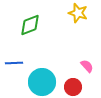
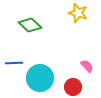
green diamond: rotated 65 degrees clockwise
cyan circle: moved 2 px left, 4 px up
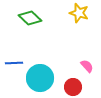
yellow star: moved 1 px right
green diamond: moved 7 px up
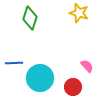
green diamond: rotated 65 degrees clockwise
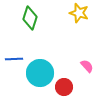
blue line: moved 4 px up
cyan circle: moved 5 px up
red circle: moved 9 px left
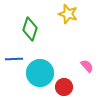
yellow star: moved 11 px left, 1 px down
green diamond: moved 11 px down
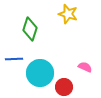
pink semicircle: moved 2 px left, 1 px down; rotated 24 degrees counterclockwise
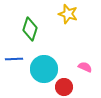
cyan circle: moved 4 px right, 4 px up
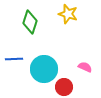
green diamond: moved 7 px up
